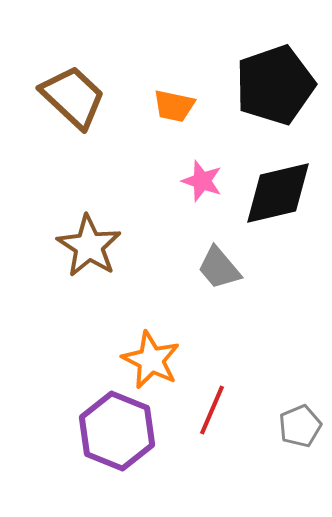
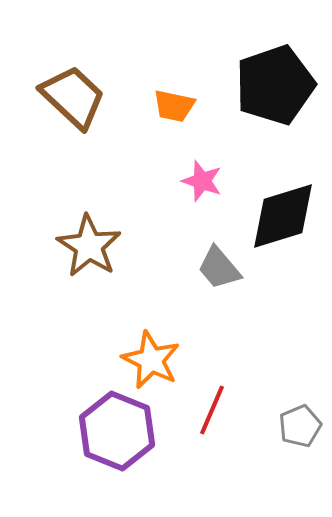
black diamond: moved 5 px right, 23 px down; rotated 4 degrees counterclockwise
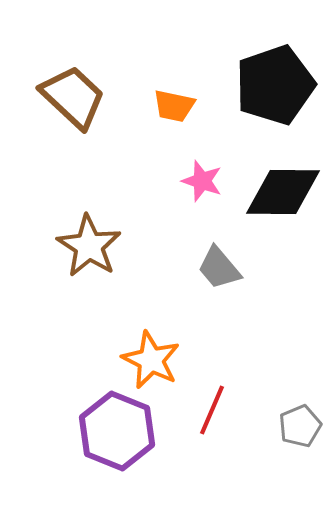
black diamond: moved 24 px up; rotated 18 degrees clockwise
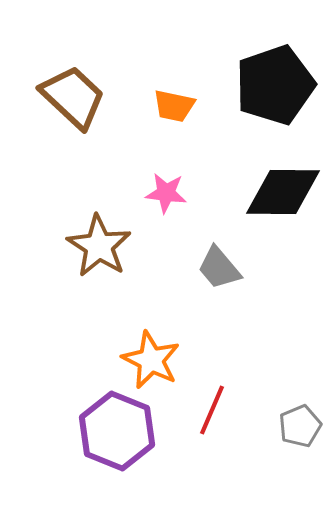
pink star: moved 36 px left, 12 px down; rotated 12 degrees counterclockwise
brown star: moved 10 px right
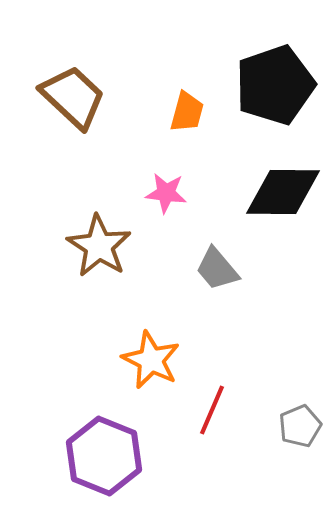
orange trapezoid: moved 13 px right, 6 px down; rotated 87 degrees counterclockwise
gray trapezoid: moved 2 px left, 1 px down
purple hexagon: moved 13 px left, 25 px down
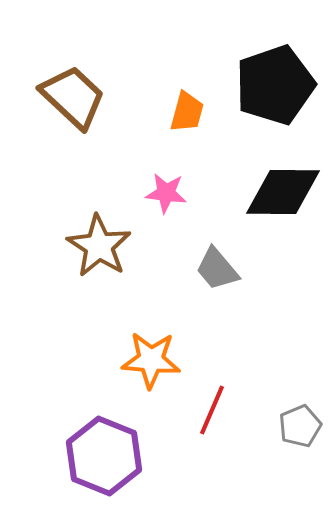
orange star: rotated 22 degrees counterclockwise
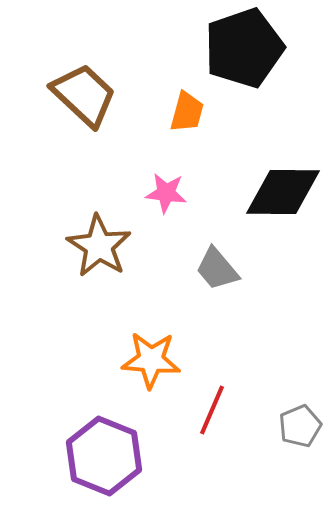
black pentagon: moved 31 px left, 37 px up
brown trapezoid: moved 11 px right, 2 px up
